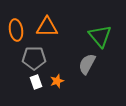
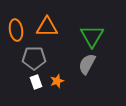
green triangle: moved 8 px left; rotated 10 degrees clockwise
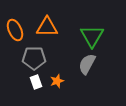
orange ellipse: moved 1 px left; rotated 15 degrees counterclockwise
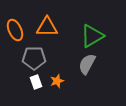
green triangle: rotated 30 degrees clockwise
